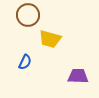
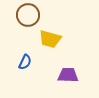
purple trapezoid: moved 10 px left, 1 px up
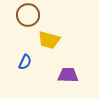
yellow trapezoid: moved 1 px left, 1 px down
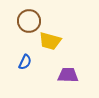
brown circle: moved 1 px right, 6 px down
yellow trapezoid: moved 1 px right, 1 px down
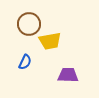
brown circle: moved 3 px down
yellow trapezoid: rotated 25 degrees counterclockwise
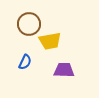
purple trapezoid: moved 4 px left, 5 px up
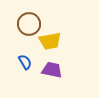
blue semicircle: rotated 56 degrees counterclockwise
purple trapezoid: moved 12 px left; rotated 10 degrees clockwise
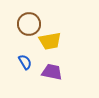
purple trapezoid: moved 2 px down
